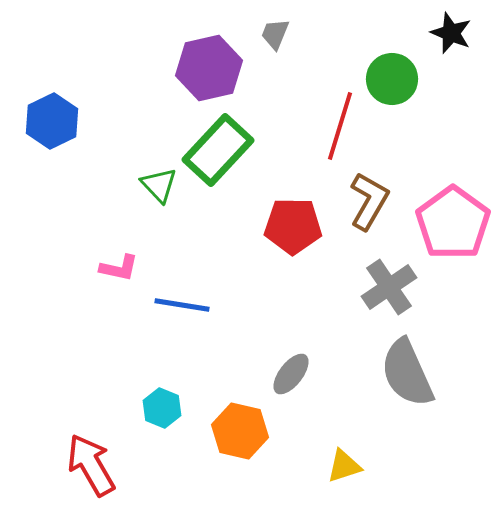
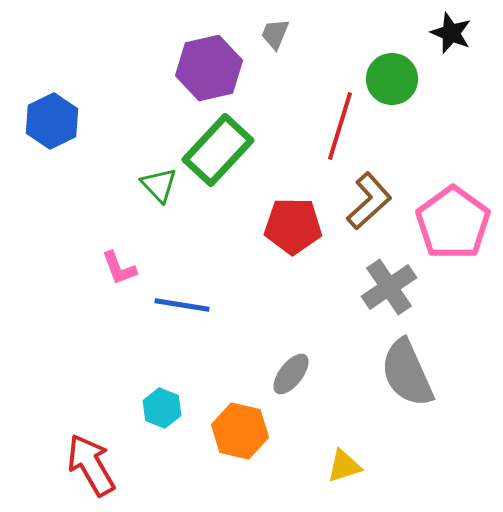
brown L-shape: rotated 18 degrees clockwise
pink L-shape: rotated 57 degrees clockwise
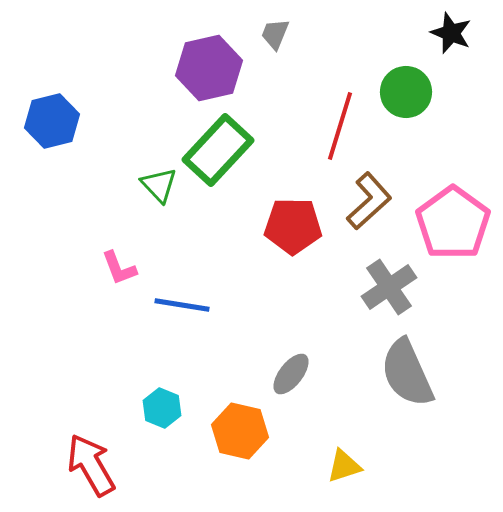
green circle: moved 14 px right, 13 px down
blue hexagon: rotated 12 degrees clockwise
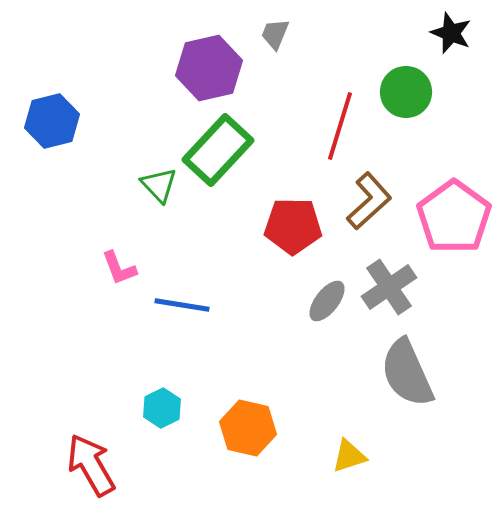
pink pentagon: moved 1 px right, 6 px up
gray ellipse: moved 36 px right, 73 px up
cyan hexagon: rotated 12 degrees clockwise
orange hexagon: moved 8 px right, 3 px up
yellow triangle: moved 5 px right, 10 px up
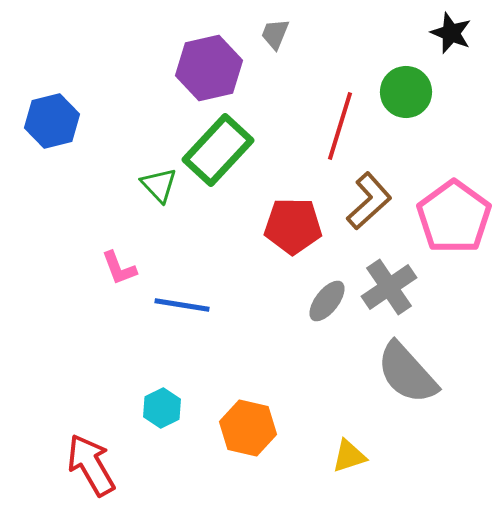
gray semicircle: rotated 18 degrees counterclockwise
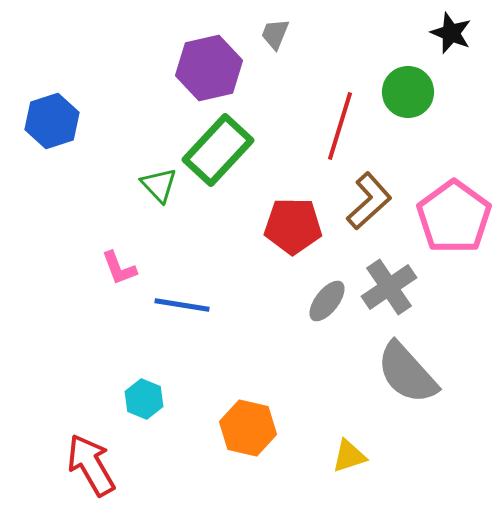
green circle: moved 2 px right
blue hexagon: rotated 4 degrees counterclockwise
cyan hexagon: moved 18 px left, 9 px up; rotated 12 degrees counterclockwise
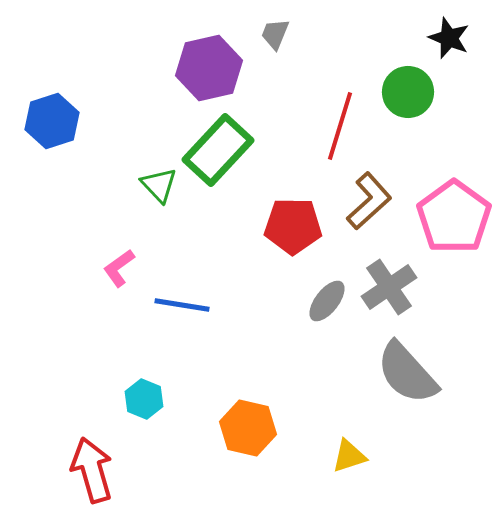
black star: moved 2 px left, 5 px down
pink L-shape: rotated 75 degrees clockwise
red arrow: moved 1 px right, 5 px down; rotated 14 degrees clockwise
